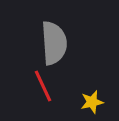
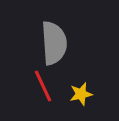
yellow star: moved 11 px left, 8 px up
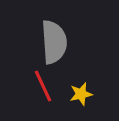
gray semicircle: moved 1 px up
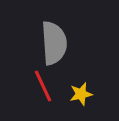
gray semicircle: moved 1 px down
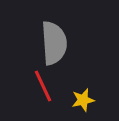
yellow star: moved 2 px right, 6 px down
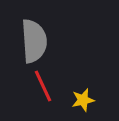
gray semicircle: moved 20 px left, 2 px up
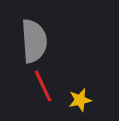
yellow star: moved 3 px left
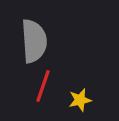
red line: rotated 44 degrees clockwise
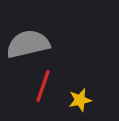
gray semicircle: moved 6 px left, 3 px down; rotated 99 degrees counterclockwise
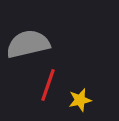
red line: moved 5 px right, 1 px up
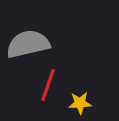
yellow star: moved 3 px down; rotated 10 degrees clockwise
